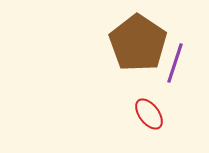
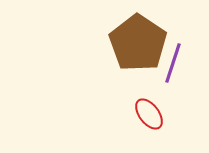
purple line: moved 2 px left
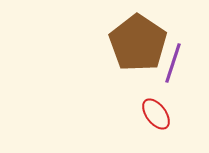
red ellipse: moved 7 px right
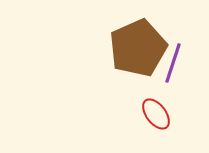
brown pentagon: moved 5 px down; rotated 14 degrees clockwise
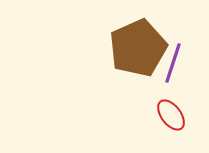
red ellipse: moved 15 px right, 1 px down
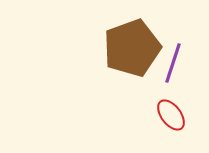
brown pentagon: moved 6 px left; rotated 4 degrees clockwise
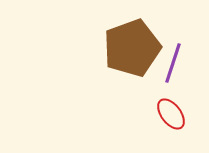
red ellipse: moved 1 px up
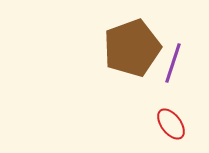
red ellipse: moved 10 px down
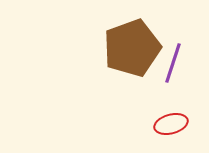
red ellipse: rotated 68 degrees counterclockwise
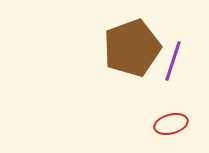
purple line: moved 2 px up
